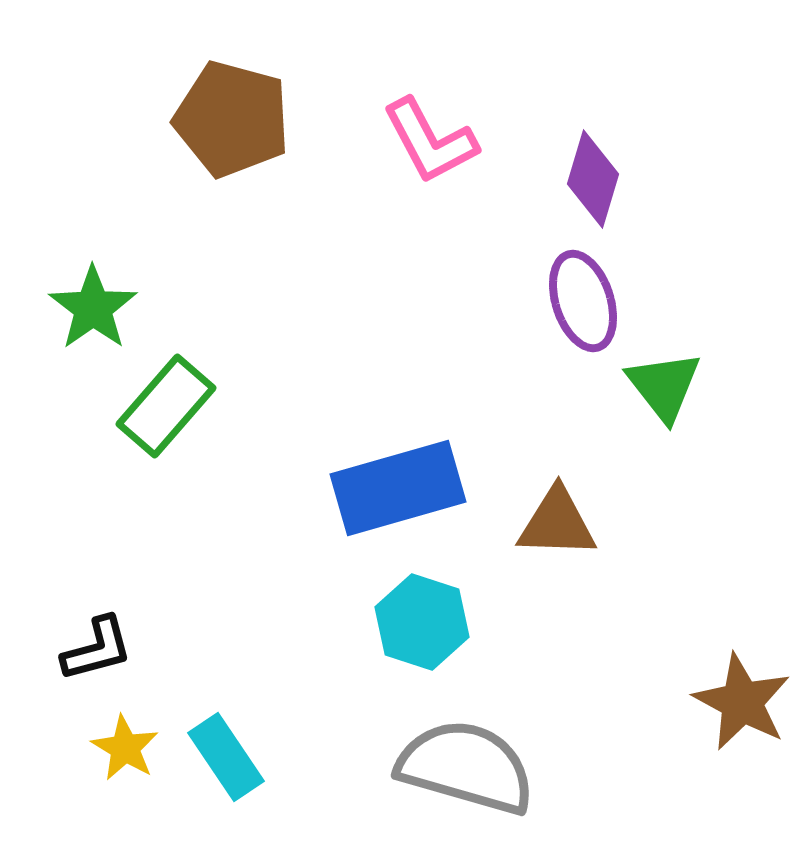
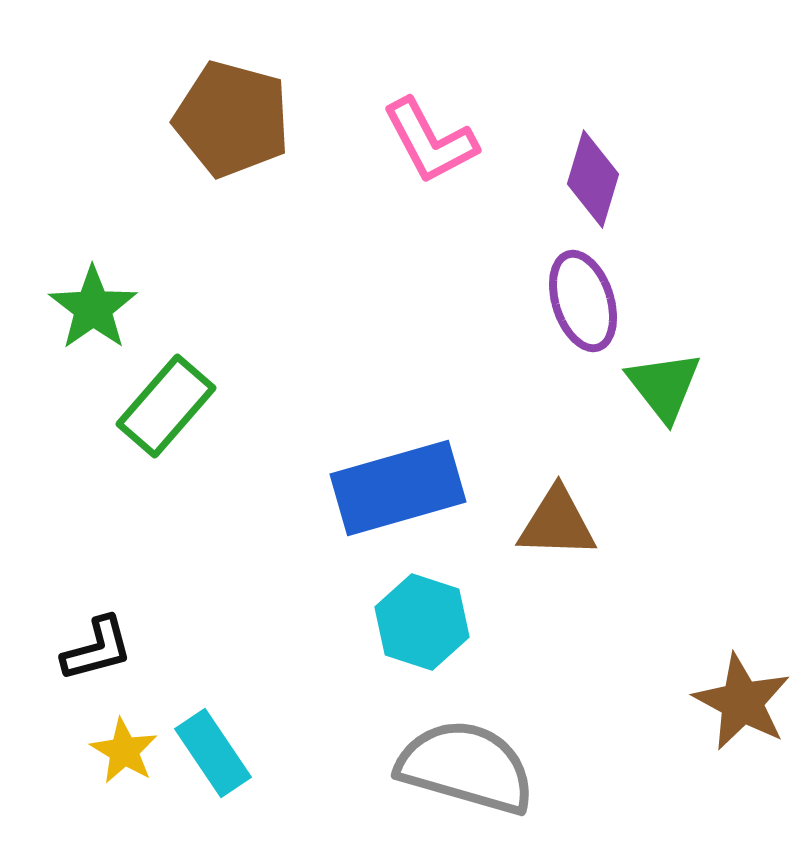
yellow star: moved 1 px left, 3 px down
cyan rectangle: moved 13 px left, 4 px up
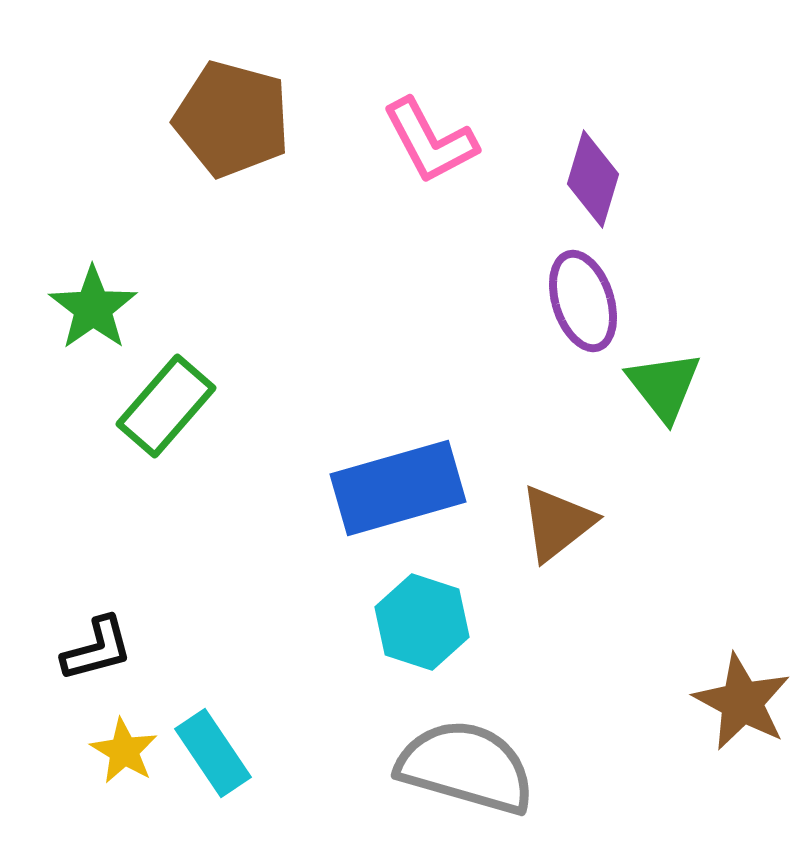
brown triangle: rotated 40 degrees counterclockwise
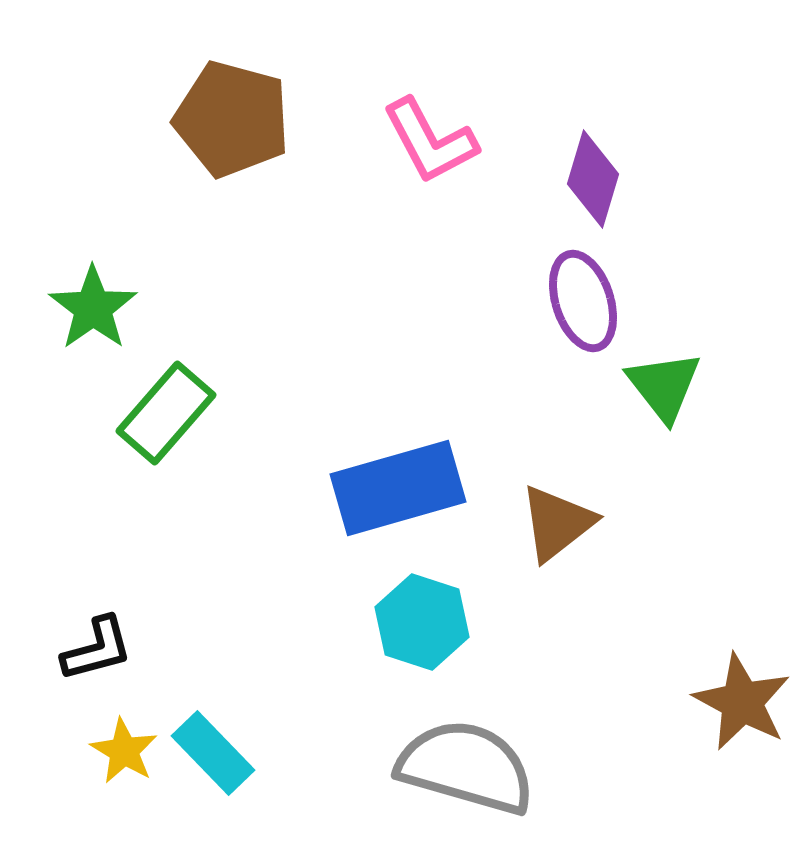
green rectangle: moved 7 px down
cyan rectangle: rotated 10 degrees counterclockwise
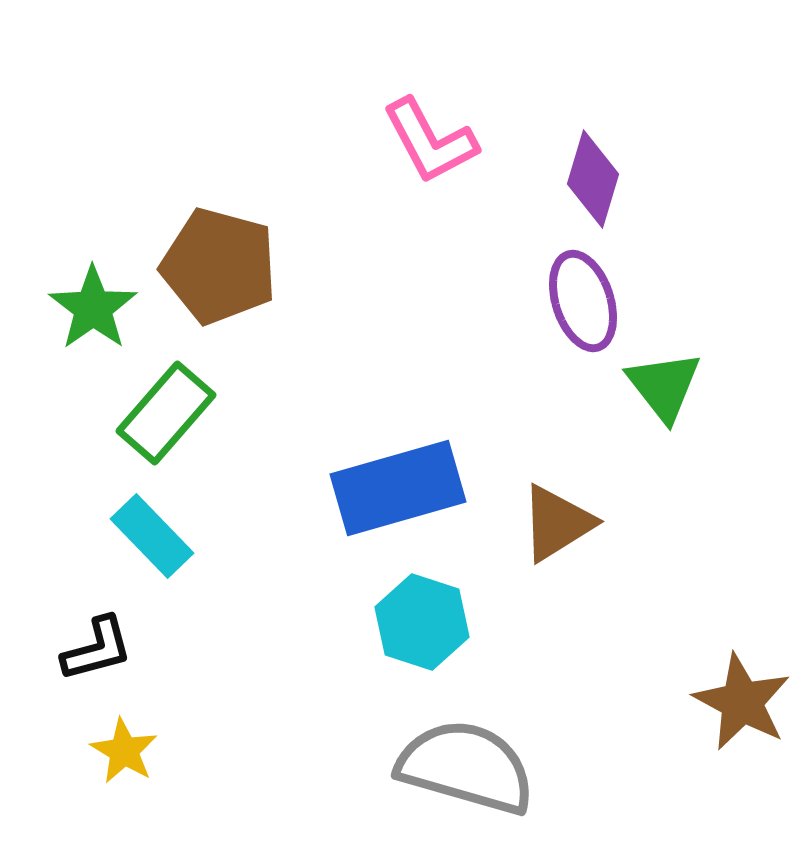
brown pentagon: moved 13 px left, 147 px down
brown triangle: rotated 6 degrees clockwise
cyan rectangle: moved 61 px left, 217 px up
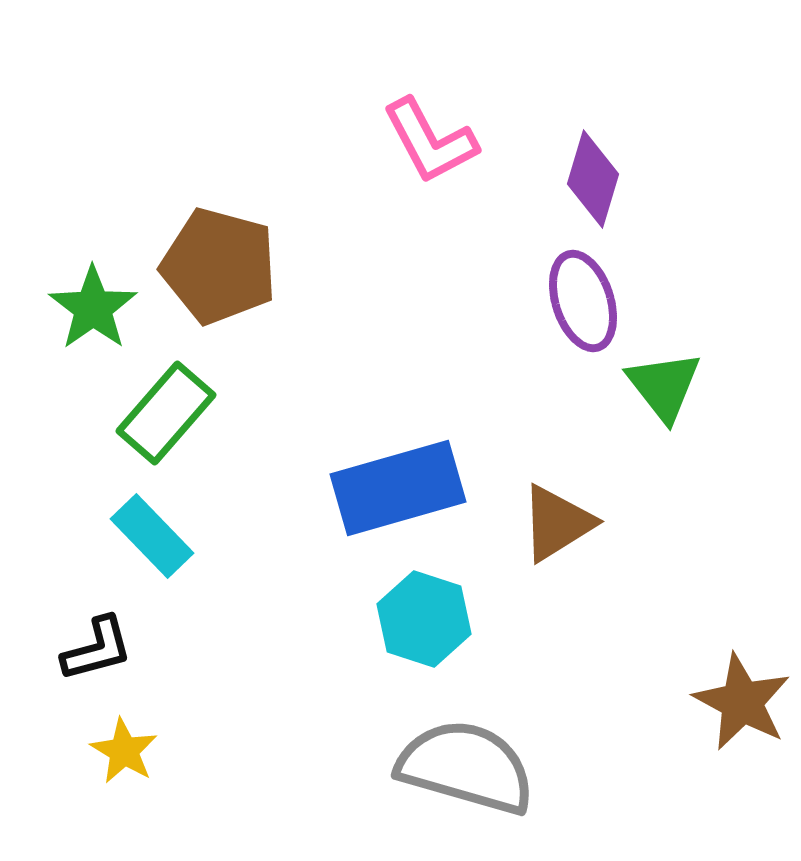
cyan hexagon: moved 2 px right, 3 px up
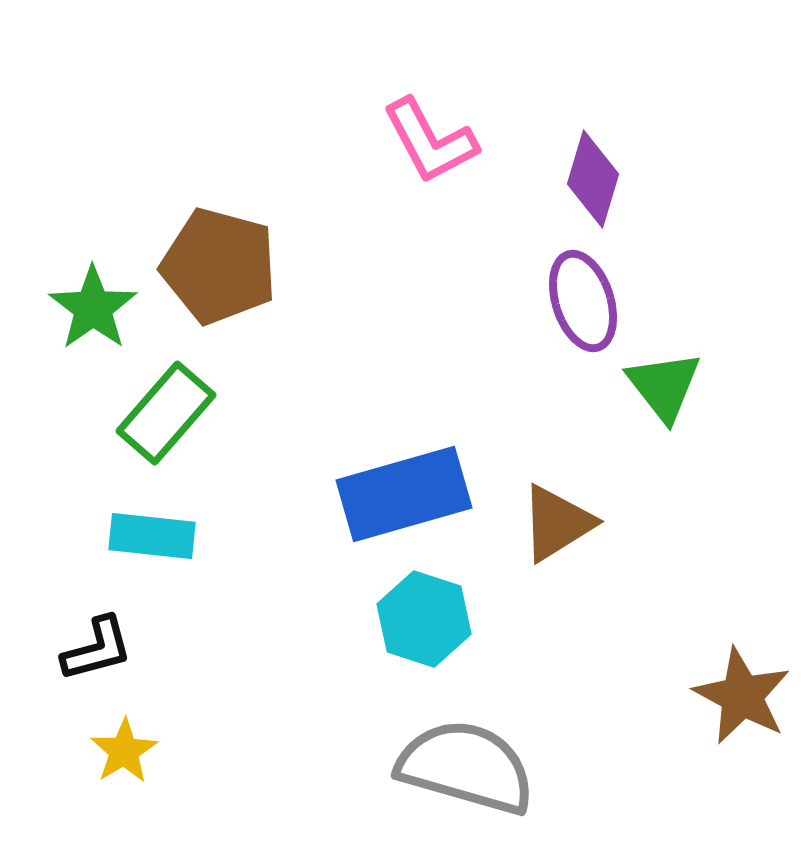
blue rectangle: moved 6 px right, 6 px down
cyan rectangle: rotated 40 degrees counterclockwise
brown star: moved 6 px up
yellow star: rotated 10 degrees clockwise
